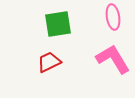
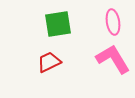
pink ellipse: moved 5 px down
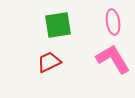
green square: moved 1 px down
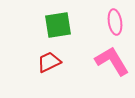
pink ellipse: moved 2 px right
pink L-shape: moved 1 px left, 2 px down
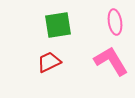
pink L-shape: moved 1 px left
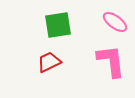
pink ellipse: rotated 45 degrees counterclockwise
pink L-shape: rotated 24 degrees clockwise
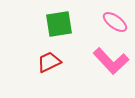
green square: moved 1 px right, 1 px up
pink L-shape: rotated 144 degrees clockwise
